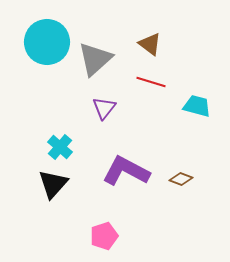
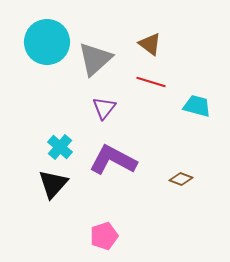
purple L-shape: moved 13 px left, 11 px up
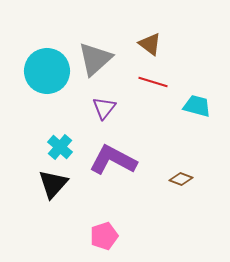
cyan circle: moved 29 px down
red line: moved 2 px right
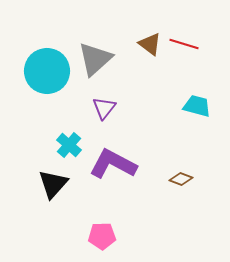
red line: moved 31 px right, 38 px up
cyan cross: moved 9 px right, 2 px up
purple L-shape: moved 4 px down
pink pentagon: moved 2 px left; rotated 16 degrees clockwise
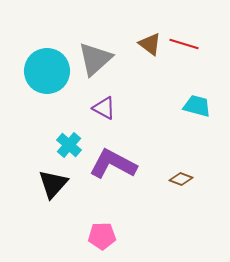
purple triangle: rotated 40 degrees counterclockwise
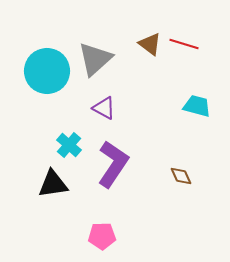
purple L-shape: rotated 96 degrees clockwise
brown diamond: moved 3 px up; rotated 45 degrees clockwise
black triangle: rotated 40 degrees clockwise
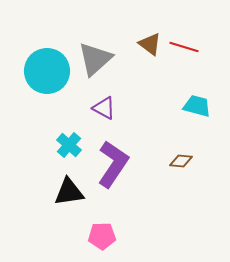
red line: moved 3 px down
brown diamond: moved 15 px up; rotated 60 degrees counterclockwise
black triangle: moved 16 px right, 8 px down
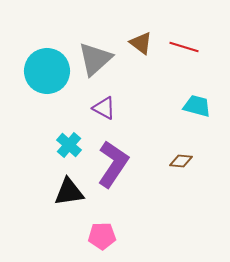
brown triangle: moved 9 px left, 1 px up
